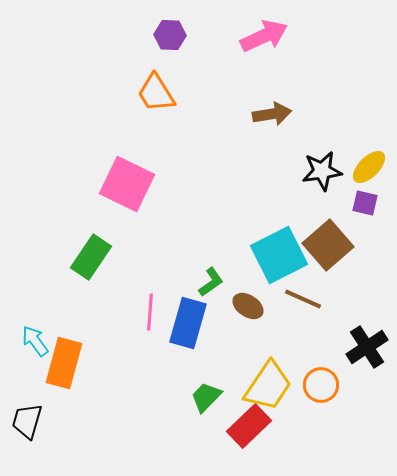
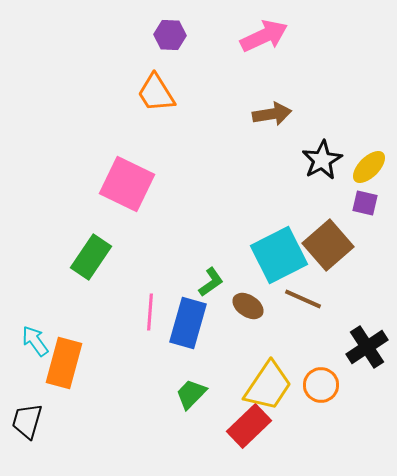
black star: moved 11 px up; rotated 21 degrees counterclockwise
green trapezoid: moved 15 px left, 3 px up
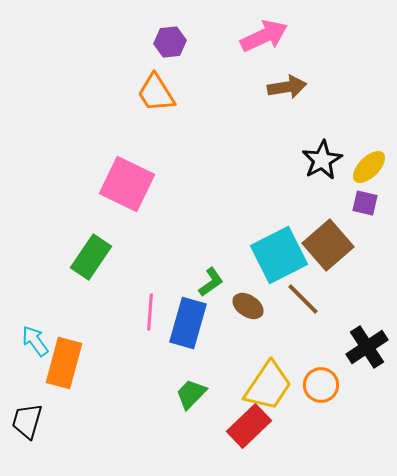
purple hexagon: moved 7 px down; rotated 8 degrees counterclockwise
brown arrow: moved 15 px right, 27 px up
brown line: rotated 21 degrees clockwise
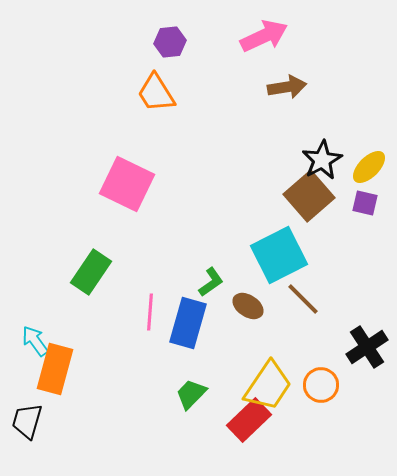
brown square: moved 19 px left, 49 px up
green rectangle: moved 15 px down
orange rectangle: moved 9 px left, 6 px down
red rectangle: moved 6 px up
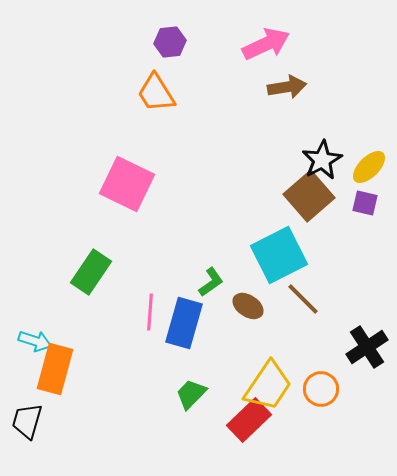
pink arrow: moved 2 px right, 8 px down
blue rectangle: moved 4 px left
cyan arrow: rotated 144 degrees clockwise
orange circle: moved 4 px down
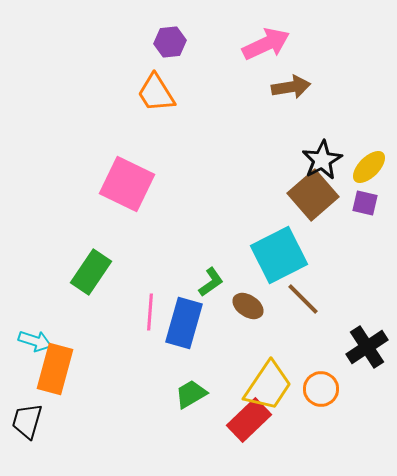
brown arrow: moved 4 px right
brown square: moved 4 px right, 1 px up
green trapezoid: rotated 16 degrees clockwise
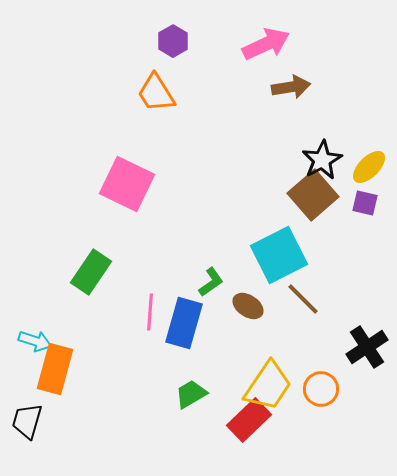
purple hexagon: moved 3 px right, 1 px up; rotated 24 degrees counterclockwise
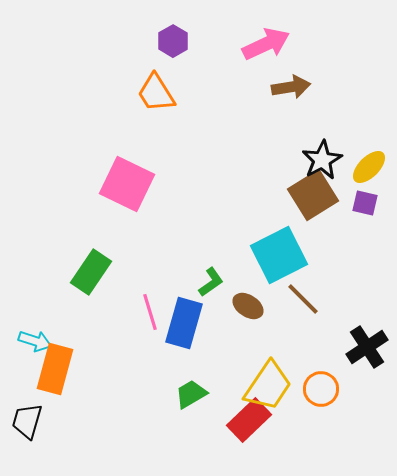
brown square: rotated 9 degrees clockwise
pink line: rotated 21 degrees counterclockwise
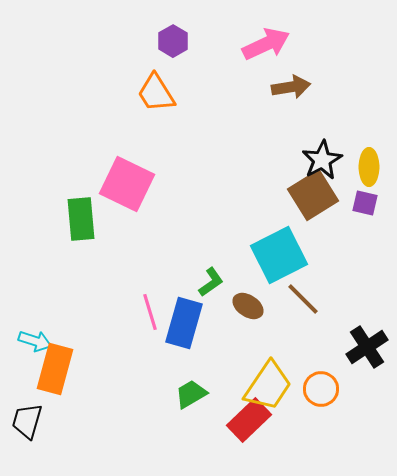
yellow ellipse: rotated 45 degrees counterclockwise
green rectangle: moved 10 px left, 53 px up; rotated 39 degrees counterclockwise
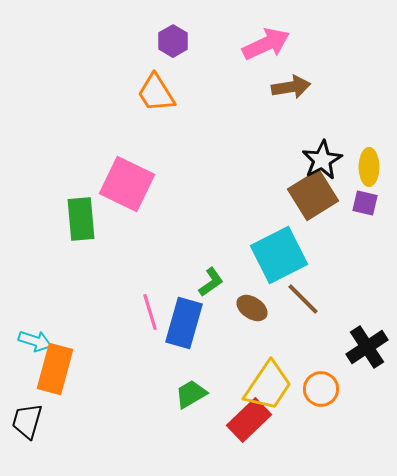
brown ellipse: moved 4 px right, 2 px down
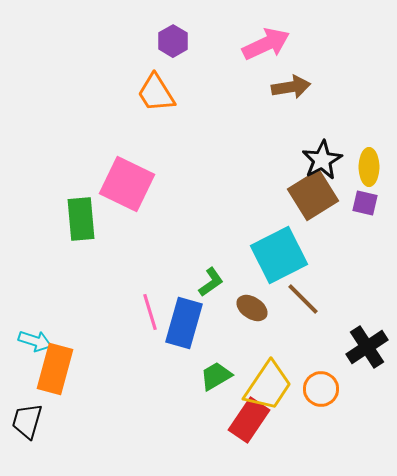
green trapezoid: moved 25 px right, 18 px up
red rectangle: rotated 12 degrees counterclockwise
